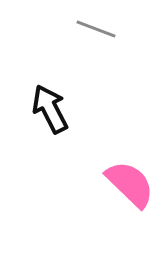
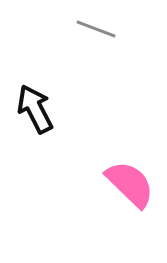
black arrow: moved 15 px left
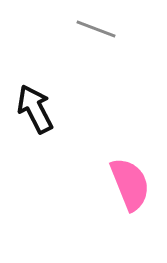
pink semicircle: rotated 24 degrees clockwise
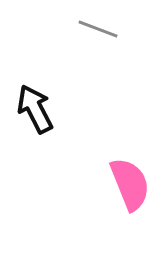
gray line: moved 2 px right
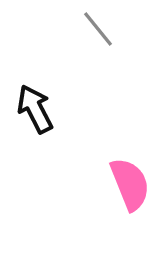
gray line: rotated 30 degrees clockwise
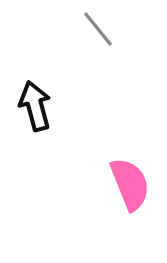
black arrow: moved 3 px up; rotated 12 degrees clockwise
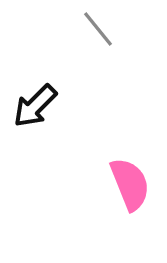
black arrow: rotated 120 degrees counterclockwise
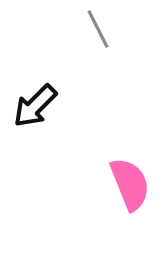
gray line: rotated 12 degrees clockwise
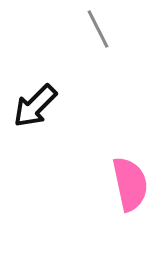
pink semicircle: rotated 10 degrees clockwise
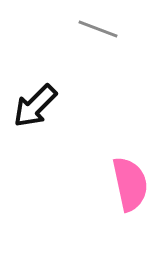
gray line: rotated 42 degrees counterclockwise
